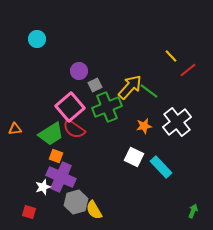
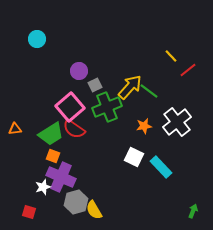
orange square: moved 3 px left
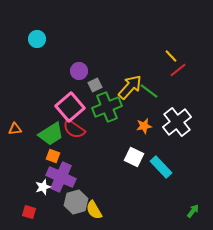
red line: moved 10 px left
green arrow: rotated 16 degrees clockwise
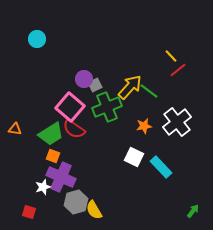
purple circle: moved 5 px right, 8 px down
pink square: rotated 8 degrees counterclockwise
orange triangle: rotated 16 degrees clockwise
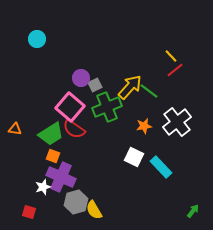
red line: moved 3 px left
purple circle: moved 3 px left, 1 px up
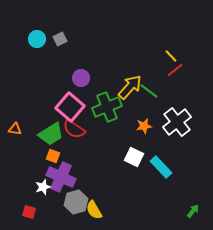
gray square: moved 35 px left, 46 px up
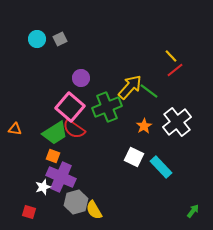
orange star: rotated 21 degrees counterclockwise
green trapezoid: moved 4 px right, 1 px up
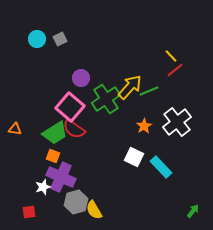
green line: rotated 60 degrees counterclockwise
green cross: moved 1 px left, 8 px up; rotated 12 degrees counterclockwise
red square: rotated 24 degrees counterclockwise
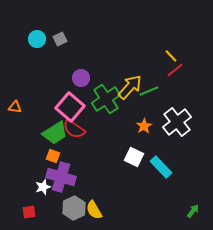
orange triangle: moved 22 px up
purple cross: rotated 8 degrees counterclockwise
gray hexagon: moved 2 px left, 6 px down; rotated 10 degrees counterclockwise
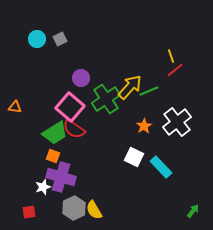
yellow line: rotated 24 degrees clockwise
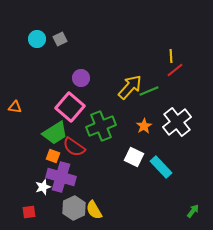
yellow line: rotated 16 degrees clockwise
green cross: moved 5 px left, 27 px down; rotated 12 degrees clockwise
red semicircle: moved 18 px down
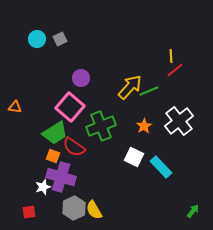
white cross: moved 2 px right, 1 px up
